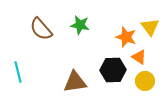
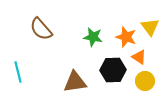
green star: moved 13 px right, 12 px down
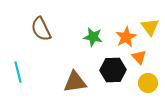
brown semicircle: rotated 15 degrees clockwise
orange star: rotated 25 degrees clockwise
orange triangle: rotated 14 degrees clockwise
yellow circle: moved 3 px right, 2 px down
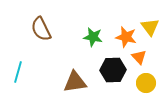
orange star: rotated 30 degrees counterclockwise
cyan line: rotated 30 degrees clockwise
yellow circle: moved 2 px left
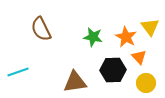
orange star: rotated 15 degrees clockwise
cyan line: rotated 55 degrees clockwise
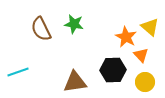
yellow triangle: rotated 12 degrees counterclockwise
green star: moved 19 px left, 13 px up
orange triangle: moved 2 px right, 2 px up
yellow circle: moved 1 px left, 1 px up
